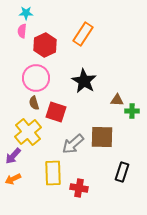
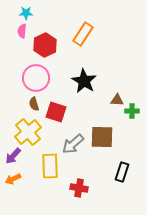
brown semicircle: moved 1 px down
yellow rectangle: moved 3 px left, 7 px up
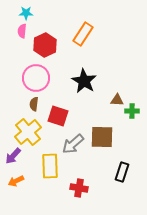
brown semicircle: rotated 24 degrees clockwise
red square: moved 2 px right, 4 px down
orange arrow: moved 3 px right, 2 px down
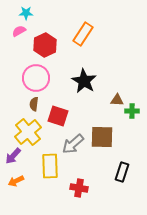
pink semicircle: moved 3 px left; rotated 56 degrees clockwise
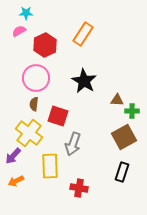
yellow cross: moved 1 px right, 1 px down; rotated 12 degrees counterclockwise
brown square: moved 22 px right; rotated 30 degrees counterclockwise
gray arrow: rotated 30 degrees counterclockwise
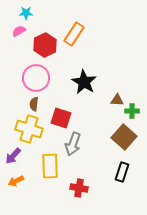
orange rectangle: moved 9 px left
black star: moved 1 px down
red square: moved 3 px right, 2 px down
yellow cross: moved 4 px up; rotated 20 degrees counterclockwise
brown square: rotated 20 degrees counterclockwise
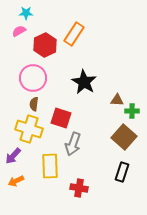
pink circle: moved 3 px left
